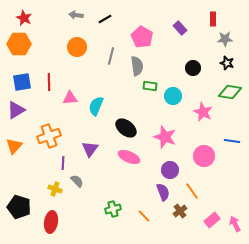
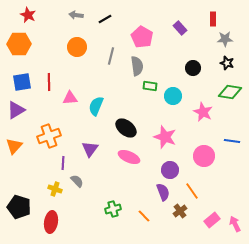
red star at (24, 18): moved 4 px right, 3 px up
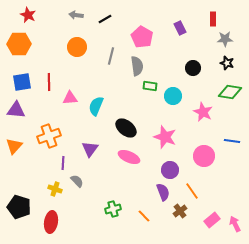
purple rectangle at (180, 28): rotated 16 degrees clockwise
purple triangle at (16, 110): rotated 36 degrees clockwise
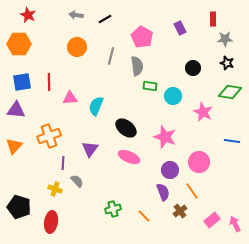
pink circle at (204, 156): moved 5 px left, 6 px down
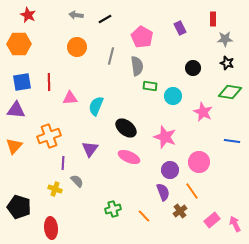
red ellipse at (51, 222): moved 6 px down; rotated 15 degrees counterclockwise
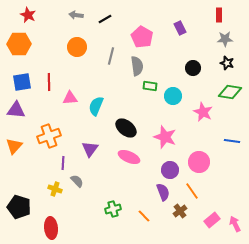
red rectangle at (213, 19): moved 6 px right, 4 px up
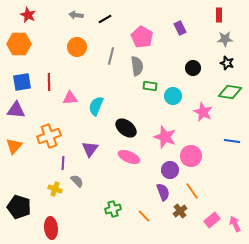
pink circle at (199, 162): moved 8 px left, 6 px up
